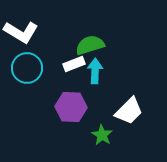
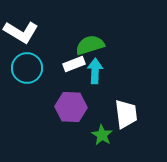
white trapezoid: moved 3 px left, 3 px down; rotated 52 degrees counterclockwise
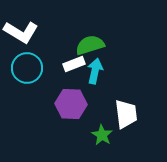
cyan arrow: rotated 10 degrees clockwise
purple hexagon: moved 3 px up
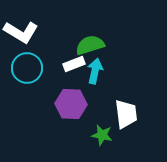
green star: rotated 20 degrees counterclockwise
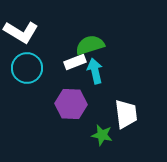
white rectangle: moved 1 px right, 2 px up
cyan arrow: rotated 25 degrees counterclockwise
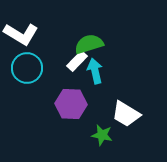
white L-shape: moved 2 px down
green semicircle: moved 1 px left, 1 px up
white rectangle: moved 2 px right, 1 px up; rotated 25 degrees counterclockwise
white trapezoid: rotated 128 degrees clockwise
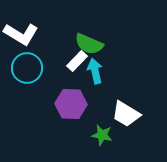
green semicircle: rotated 140 degrees counterclockwise
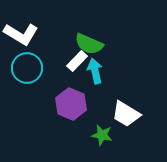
purple hexagon: rotated 20 degrees clockwise
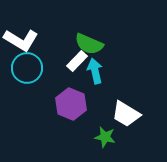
white L-shape: moved 6 px down
green star: moved 3 px right, 2 px down
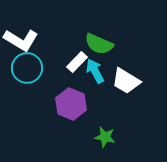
green semicircle: moved 10 px right
white rectangle: moved 1 px down
cyan arrow: rotated 15 degrees counterclockwise
white trapezoid: moved 33 px up
